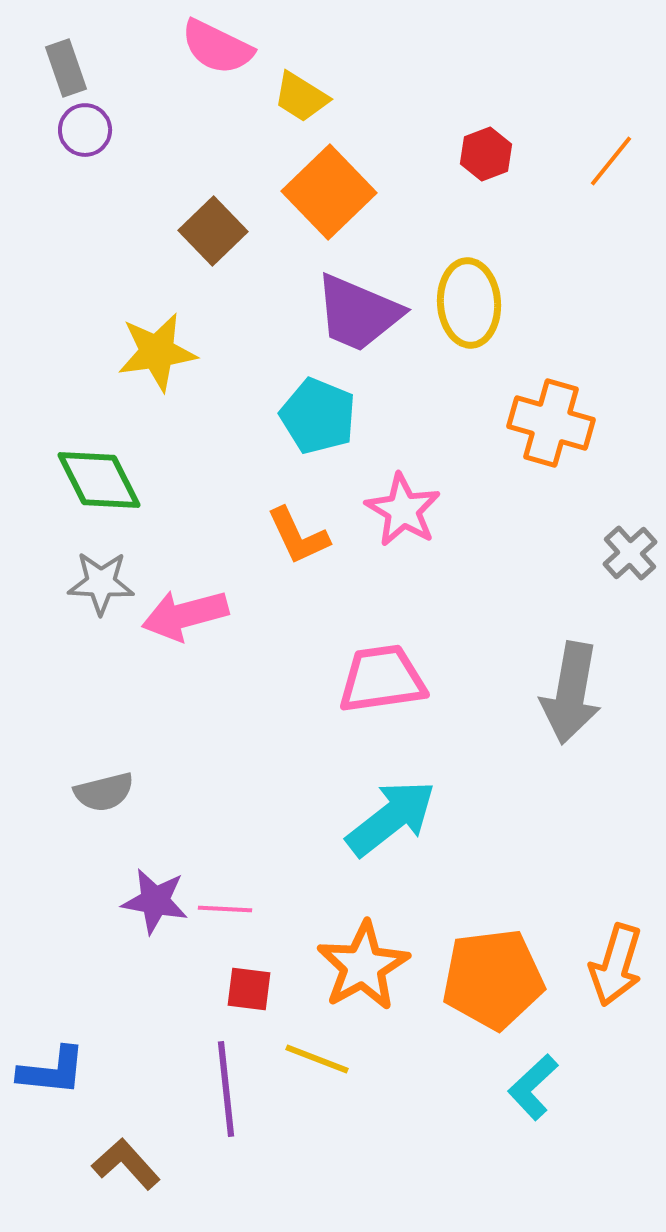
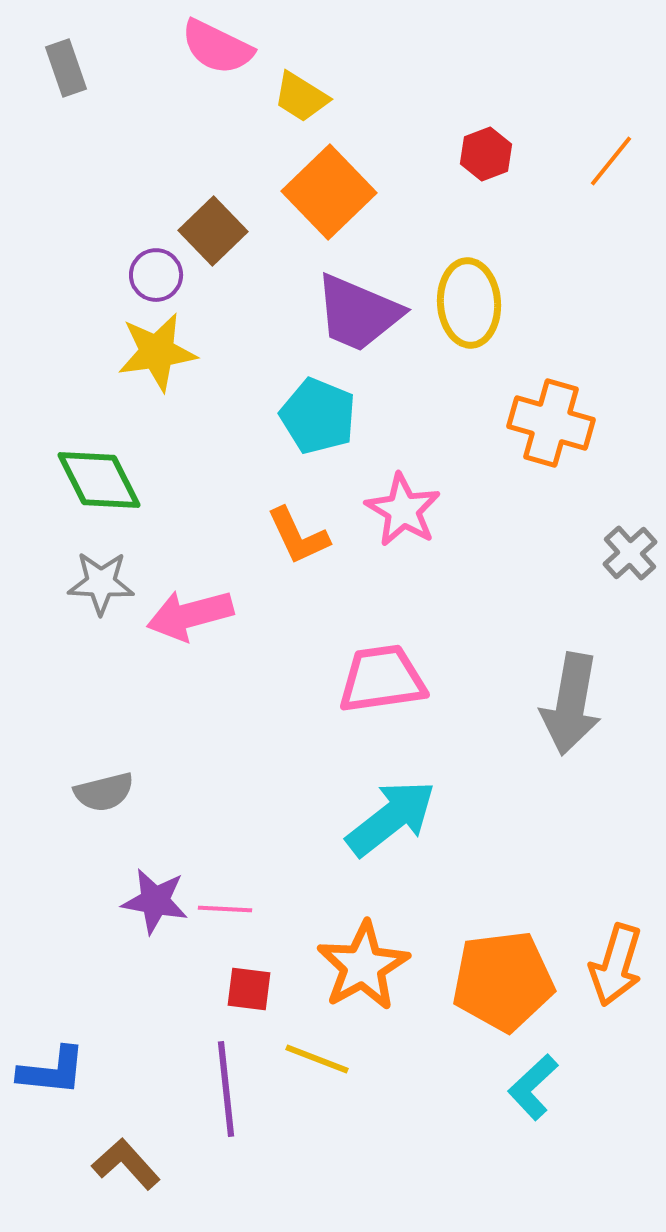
purple circle: moved 71 px right, 145 px down
pink arrow: moved 5 px right
gray arrow: moved 11 px down
orange pentagon: moved 10 px right, 2 px down
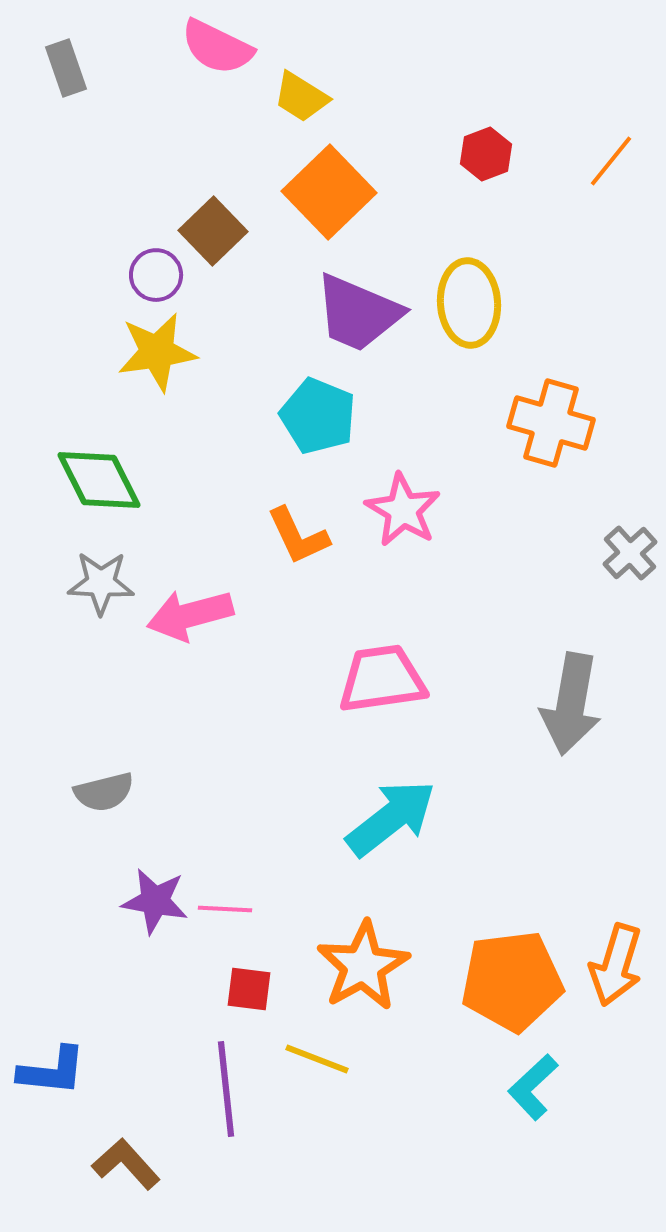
orange pentagon: moved 9 px right
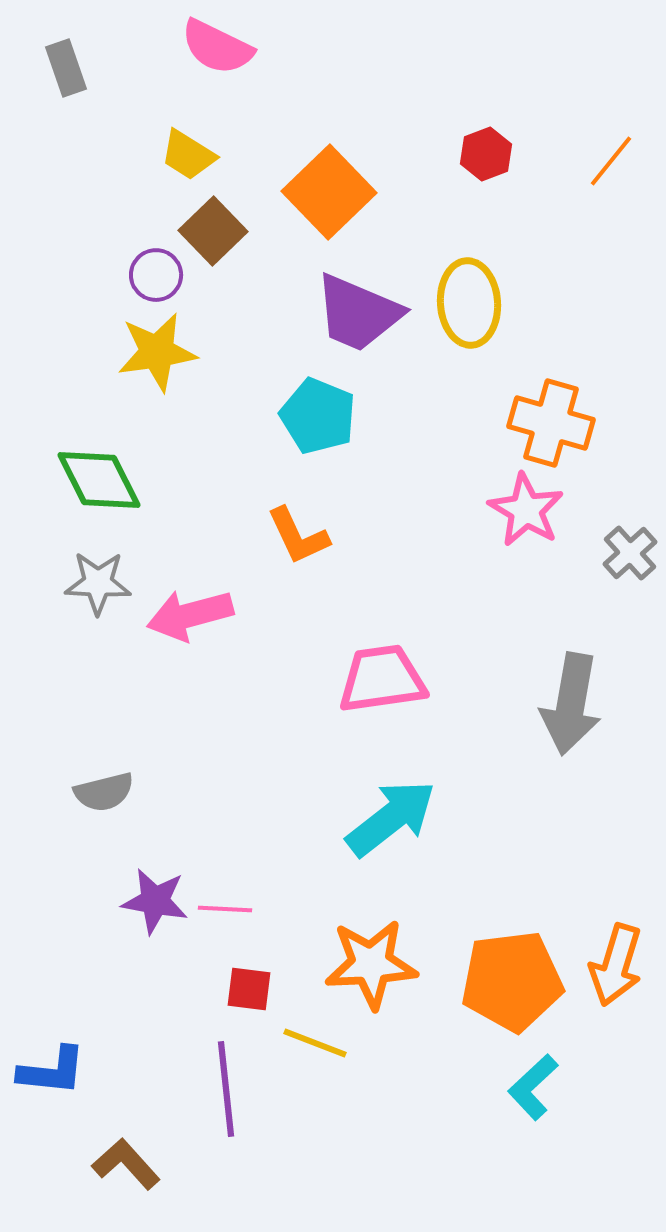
yellow trapezoid: moved 113 px left, 58 px down
pink star: moved 123 px right
gray star: moved 3 px left
orange star: moved 8 px right, 2 px up; rotated 26 degrees clockwise
yellow line: moved 2 px left, 16 px up
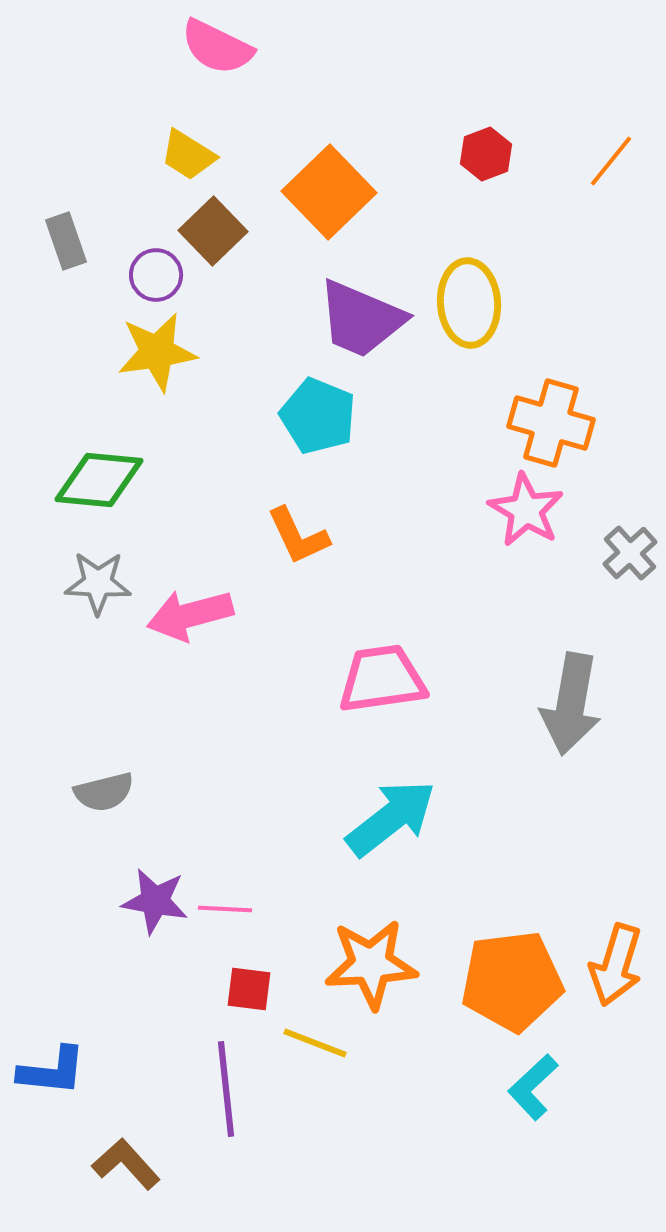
gray rectangle: moved 173 px down
purple trapezoid: moved 3 px right, 6 px down
green diamond: rotated 58 degrees counterclockwise
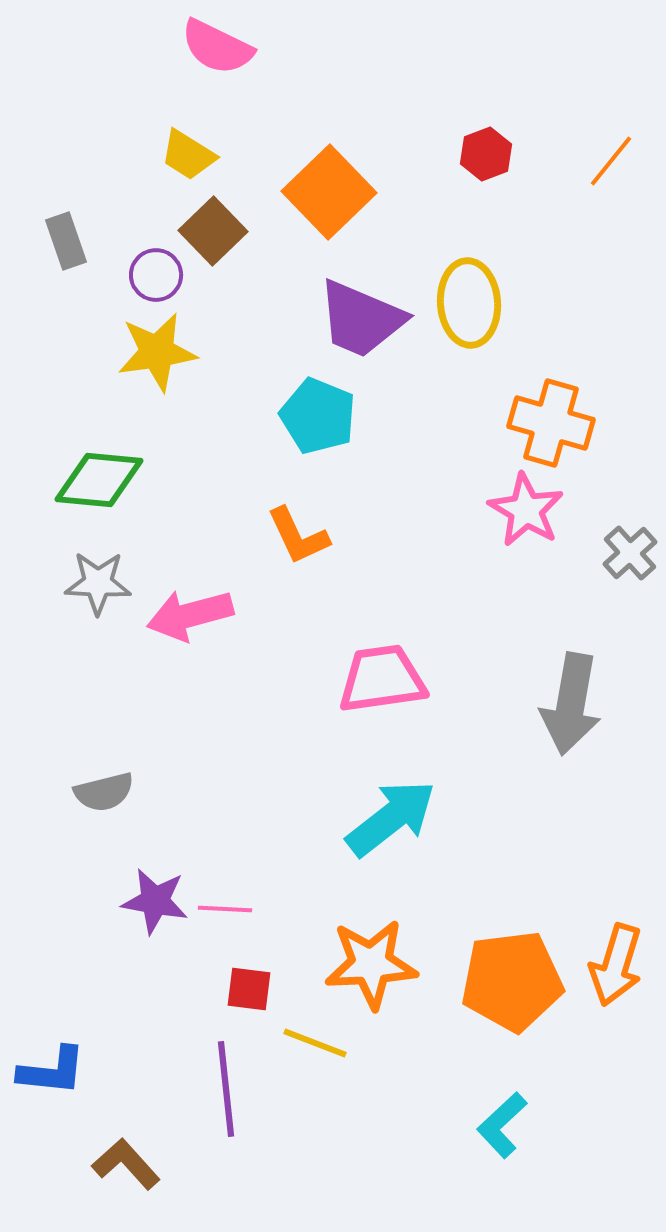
cyan L-shape: moved 31 px left, 38 px down
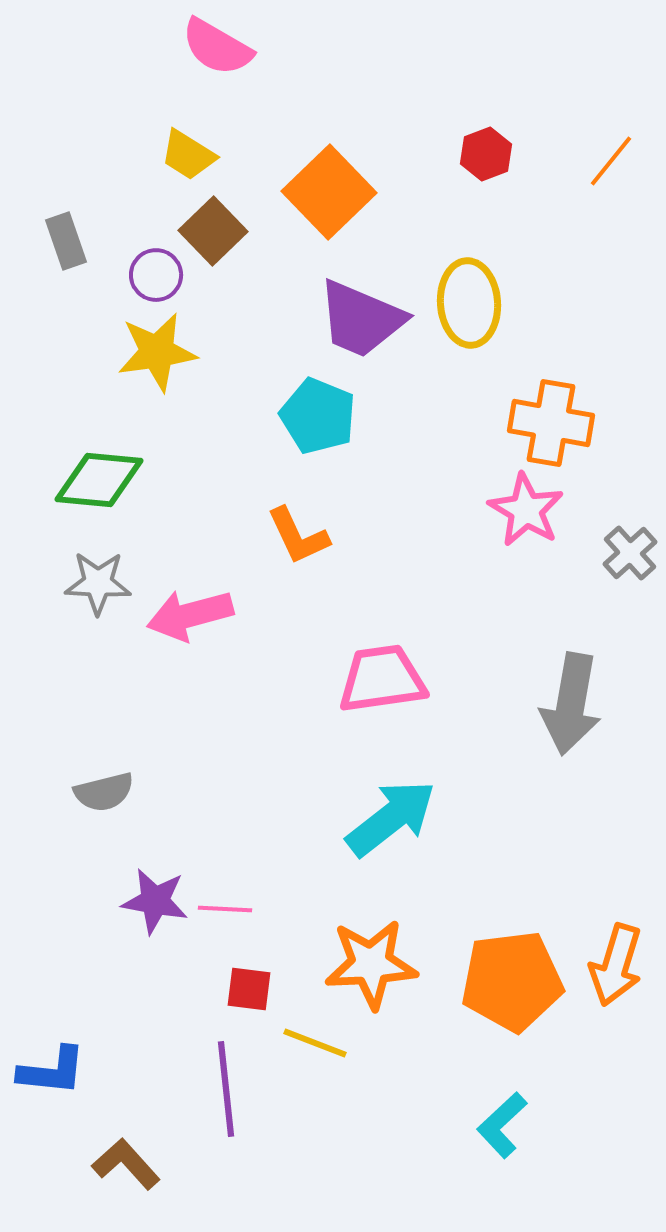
pink semicircle: rotated 4 degrees clockwise
orange cross: rotated 6 degrees counterclockwise
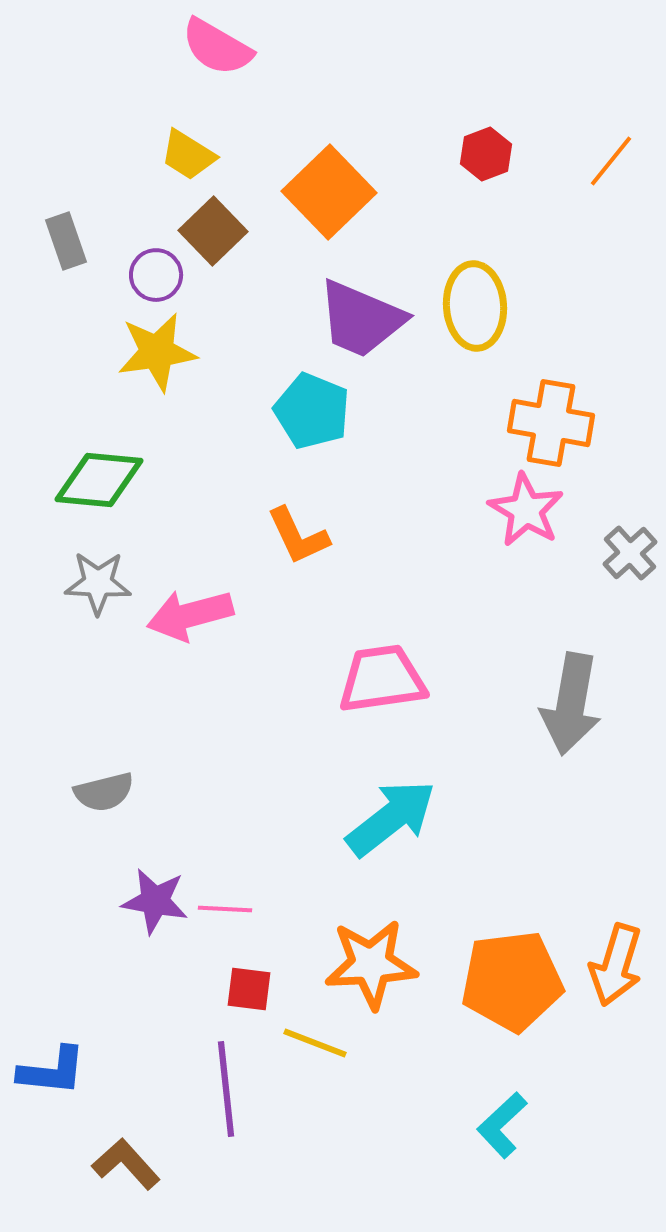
yellow ellipse: moved 6 px right, 3 px down
cyan pentagon: moved 6 px left, 5 px up
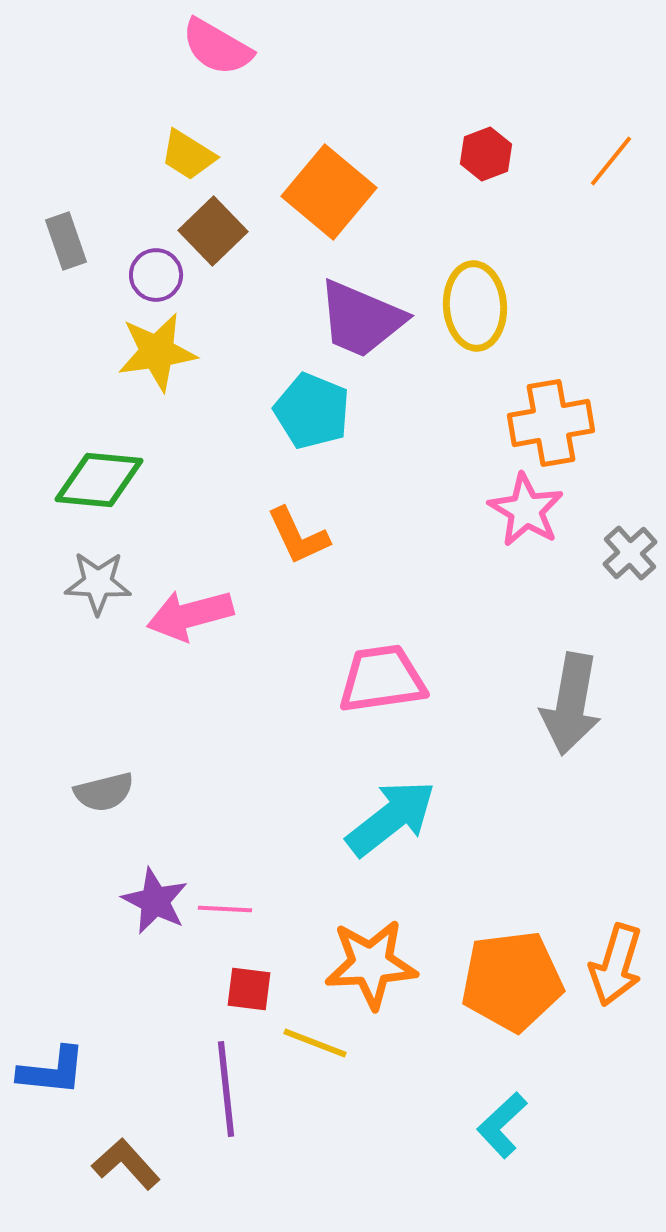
orange square: rotated 6 degrees counterclockwise
orange cross: rotated 20 degrees counterclockwise
purple star: rotated 16 degrees clockwise
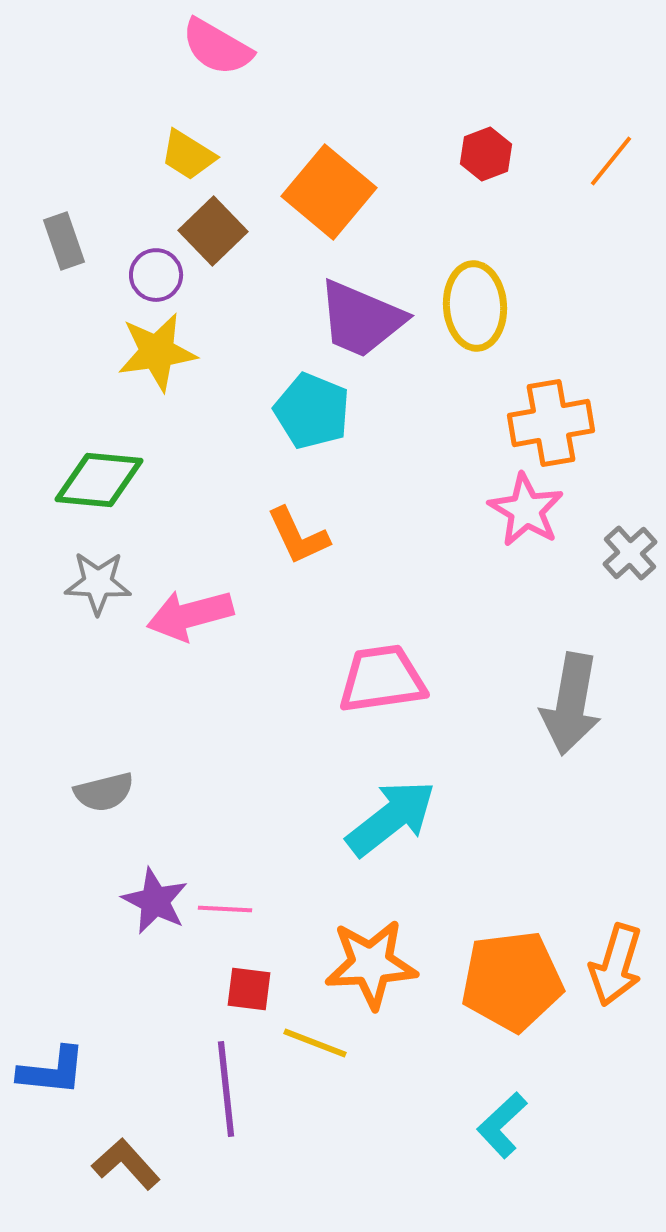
gray rectangle: moved 2 px left
